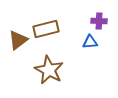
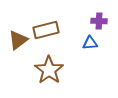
brown rectangle: moved 1 px down
blue triangle: moved 1 px down
brown star: rotated 8 degrees clockwise
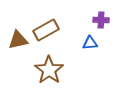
purple cross: moved 2 px right, 1 px up
brown rectangle: rotated 15 degrees counterclockwise
brown triangle: rotated 25 degrees clockwise
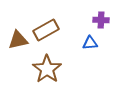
brown star: moved 2 px left, 1 px up
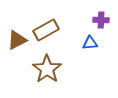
brown triangle: moved 1 px left; rotated 15 degrees counterclockwise
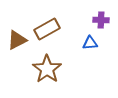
brown rectangle: moved 1 px right, 1 px up
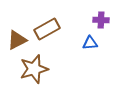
brown star: moved 13 px left; rotated 20 degrees clockwise
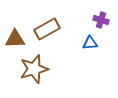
purple cross: rotated 14 degrees clockwise
brown triangle: moved 2 px left, 1 px up; rotated 25 degrees clockwise
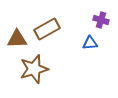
brown triangle: moved 2 px right
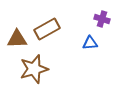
purple cross: moved 1 px right, 1 px up
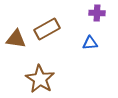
purple cross: moved 5 px left, 6 px up; rotated 14 degrees counterclockwise
brown triangle: moved 1 px left; rotated 10 degrees clockwise
brown star: moved 6 px right, 10 px down; rotated 24 degrees counterclockwise
